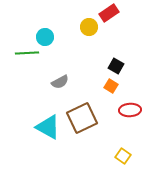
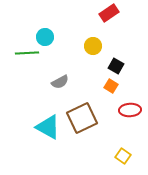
yellow circle: moved 4 px right, 19 px down
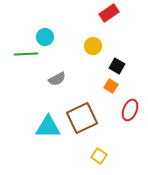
green line: moved 1 px left, 1 px down
black square: moved 1 px right
gray semicircle: moved 3 px left, 3 px up
red ellipse: rotated 65 degrees counterclockwise
cyan triangle: rotated 28 degrees counterclockwise
yellow square: moved 24 px left
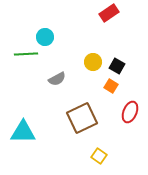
yellow circle: moved 16 px down
red ellipse: moved 2 px down
cyan triangle: moved 25 px left, 5 px down
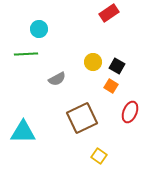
cyan circle: moved 6 px left, 8 px up
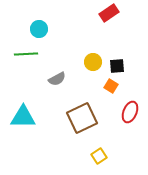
black square: rotated 35 degrees counterclockwise
cyan triangle: moved 15 px up
yellow square: rotated 21 degrees clockwise
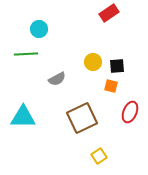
orange square: rotated 16 degrees counterclockwise
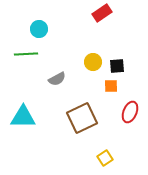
red rectangle: moved 7 px left
orange square: rotated 16 degrees counterclockwise
yellow square: moved 6 px right, 2 px down
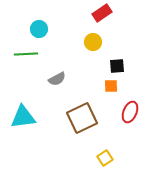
yellow circle: moved 20 px up
cyan triangle: rotated 8 degrees counterclockwise
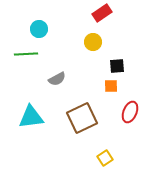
cyan triangle: moved 8 px right
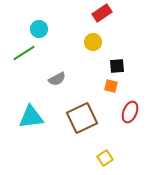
green line: moved 2 px left, 1 px up; rotated 30 degrees counterclockwise
orange square: rotated 16 degrees clockwise
